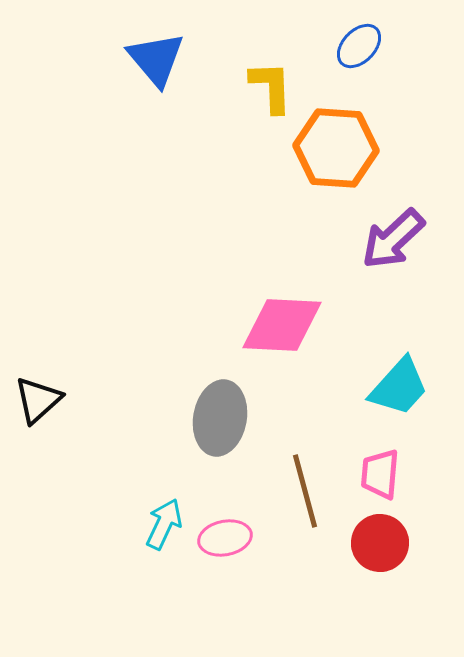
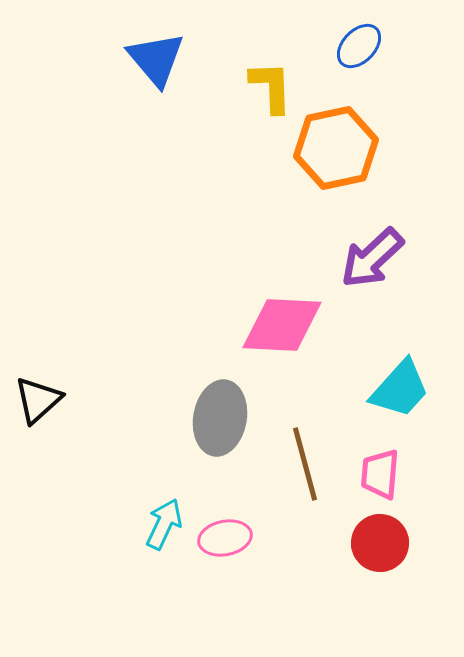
orange hexagon: rotated 16 degrees counterclockwise
purple arrow: moved 21 px left, 19 px down
cyan trapezoid: moved 1 px right, 2 px down
brown line: moved 27 px up
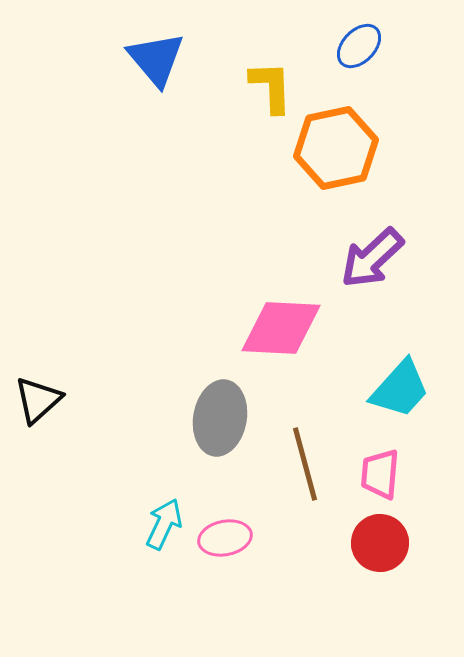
pink diamond: moved 1 px left, 3 px down
